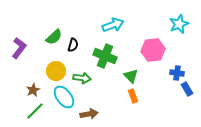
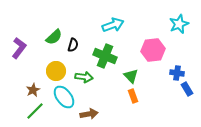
green arrow: moved 2 px right, 1 px up
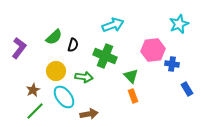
blue cross: moved 5 px left, 9 px up
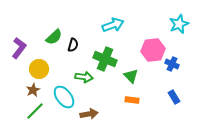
green cross: moved 3 px down
blue cross: rotated 16 degrees clockwise
yellow circle: moved 17 px left, 2 px up
blue rectangle: moved 13 px left, 8 px down
orange rectangle: moved 1 px left, 4 px down; rotated 64 degrees counterclockwise
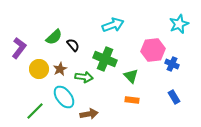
black semicircle: rotated 56 degrees counterclockwise
brown star: moved 27 px right, 21 px up
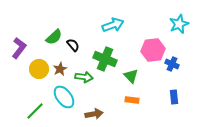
blue rectangle: rotated 24 degrees clockwise
brown arrow: moved 5 px right
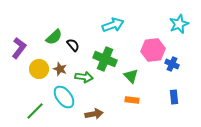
brown star: rotated 24 degrees counterclockwise
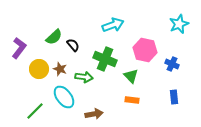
pink hexagon: moved 8 px left; rotated 20 degrees clockwise
